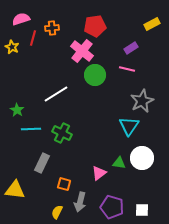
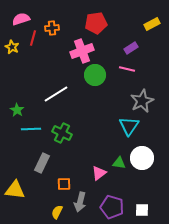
red pentagon: moved 1 px right, 3 px up
pink cross: rotated 30 degrees clockwise
orange square: rotated 16 degrees counterclockwise
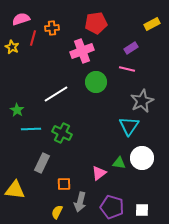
green circle: moved 1 px right, 7 px down
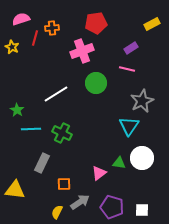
red line: moved 2 px right
green circle: moved 1 px down
gray arrow: rotated 138 degrees counterclockwise
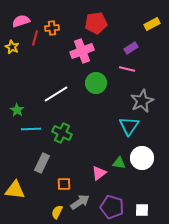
pink semicircle: moved 2 px down
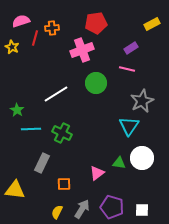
pink cross: moved 1 px up
pink triangle: moved 2 px left
gray arrow: moved 2 px right, 7 px down; rotated 24 degrees counterclockwise
